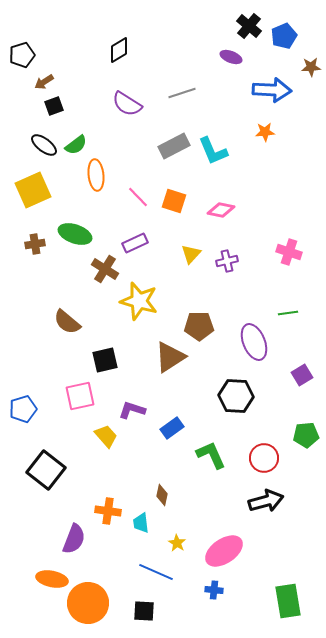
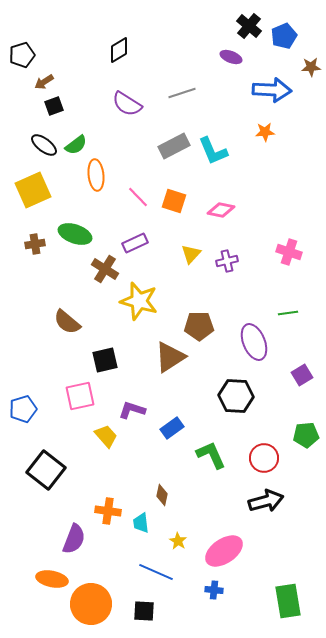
yellow star at (177, 543): moved 1 px right, 2 px up
orange circle at (88, 603): moved 3 px right, 1 px down
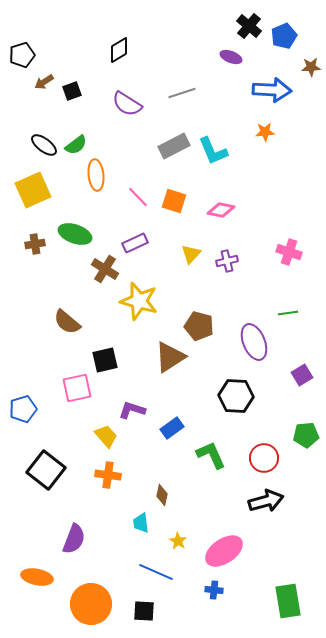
black square at (54, 106): moved 18 px right, 15 px up
brown pentagon at (199, 326): rotated 16 degrees clockwise
pink square at (80, 396): moved 3 px left, 8 px up
orange cross at (108, 511): moved 36 px up
orange ellipse at (52, 579): moved 15 px left, 2 px up
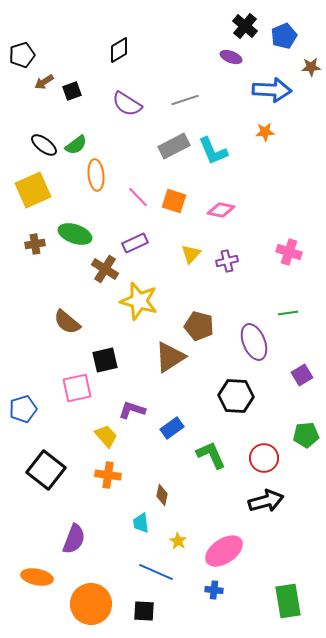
black cross at (249, 26): moved 4 px left
gray line at (182, 93): moved 3 px right, 7 px down
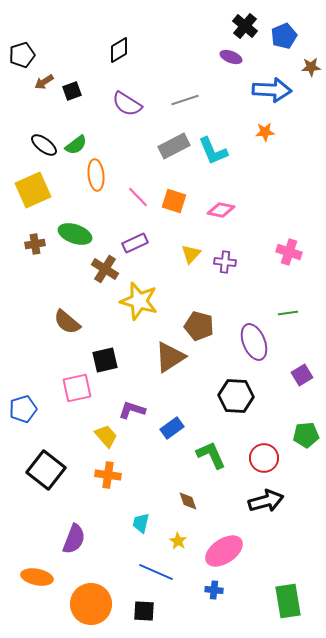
purple cross at (227, 261): moved 2 px left, 1 px down; rotated 20 degrees clockwise
brown diamond at (162, 495): moved 26 px right, 6 px down; rotated 30 degrees counterclockwise
cyan trapezoid at (141, 523): rotated 20 degrees clockwise
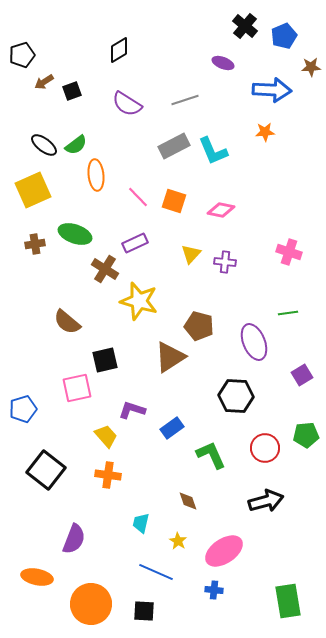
purple ellipse at (231, 57): moved 8 px left, 6 px down
red circle at (264, 458): moved 1 px right, 10 px up
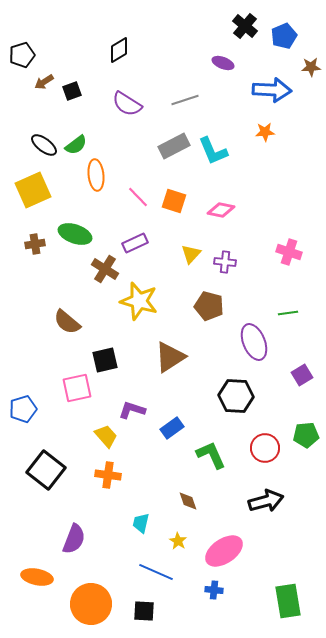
brown pentagon at (199, 326): moved 10 px right, 20 px up
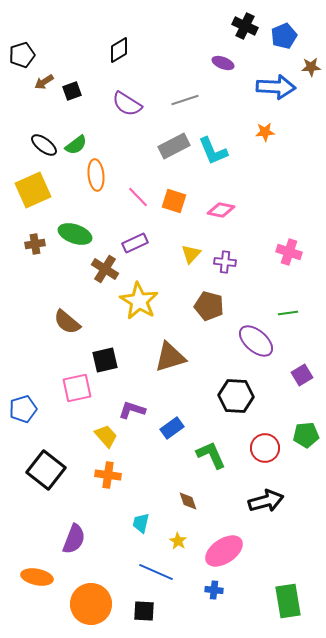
black cross at (245, 26): rotated 15 degrees counterclockwise
blue arrow at (272, 90): moved 4 px right, 3 px up
yellow star at (139, 301): rotated 15 degrees clockwise
purple ellipse at (254, 342): moved 2 px right, 1 px up; rotated 27 degrees counterclockwise
brown triangle at (170, 357): rotated 16 degrees clockwise
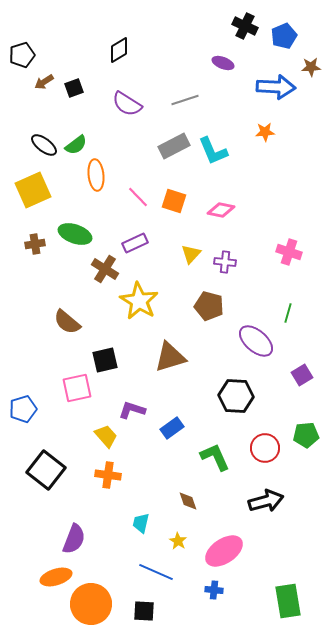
black square at (72, 91): moved 2 px right, 3 px up
green line at (288, 313): rotated 66 degrees counterclockwise
green L-shape at (211, 455): moved 4 px right, 2 px down
orange ellipse at (37, 577): moved 19 px right; rotated 28 degrees counterclockwise
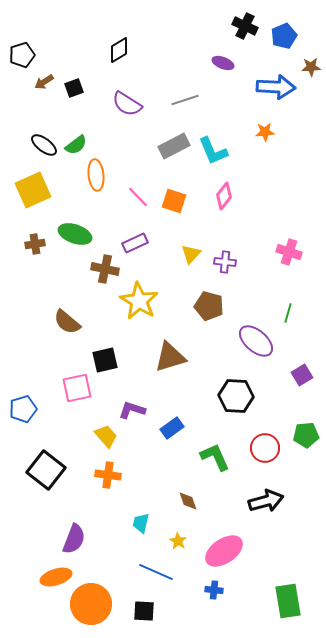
pink diamond at (221, 210): moved 3 px right, 14 px up; rotated 64 degrees counterclockwise
brown cross at (105, 269): rotated 20 degrees counterclockwise
